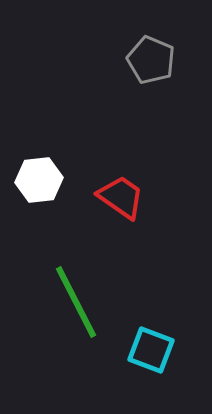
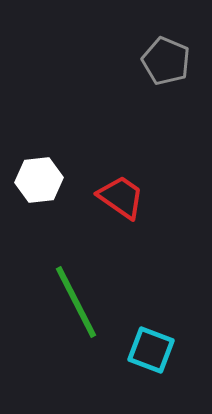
gray pentagon: moved 15 px right, 1 px down
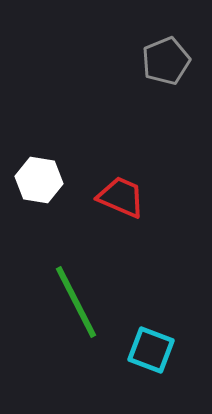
gray pentagon: rotated 27 degrees clockwise
white hexagon: rotated 15 degrees clockwise
red trapezoid: rotated 12 degrees counterclockwise
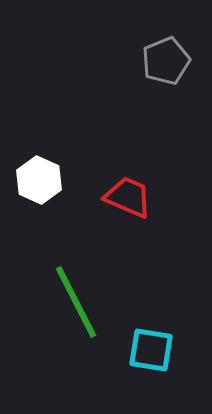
white hexagon: rotated 15 degrees clockwise
red trapezoid: moved 7 px right
cyan square: rotated 12 degrees counterclockwise
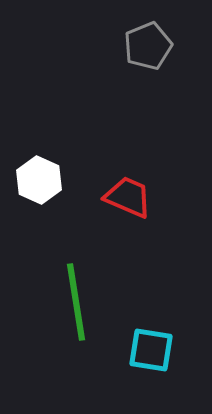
gray pentagon: moved 18 px left, 15 px up
green line: rotated 18 degrees clockwise
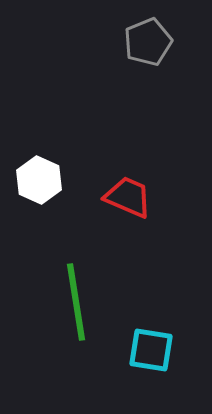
gray pentagon: moved 4 px up
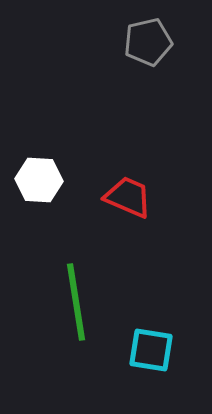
gray pentagon: rotated 9 degrees clockwise
white hexagon: rotated 21 degrees counterclockwise
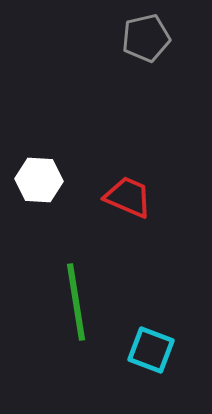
gray pentagon: moved 2 px left, 4 px up
cyan square: rotated 12 degrees clockwise
